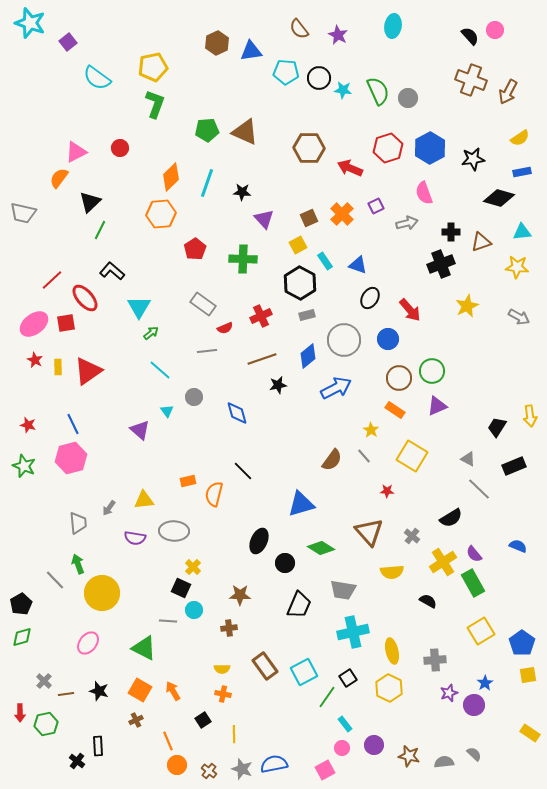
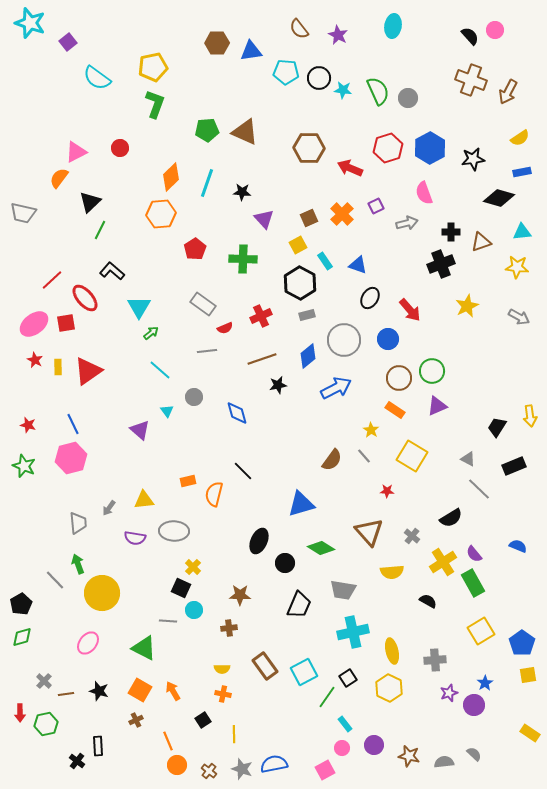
brown hexagon at (217, 43): rotated 25 degrees clockwise
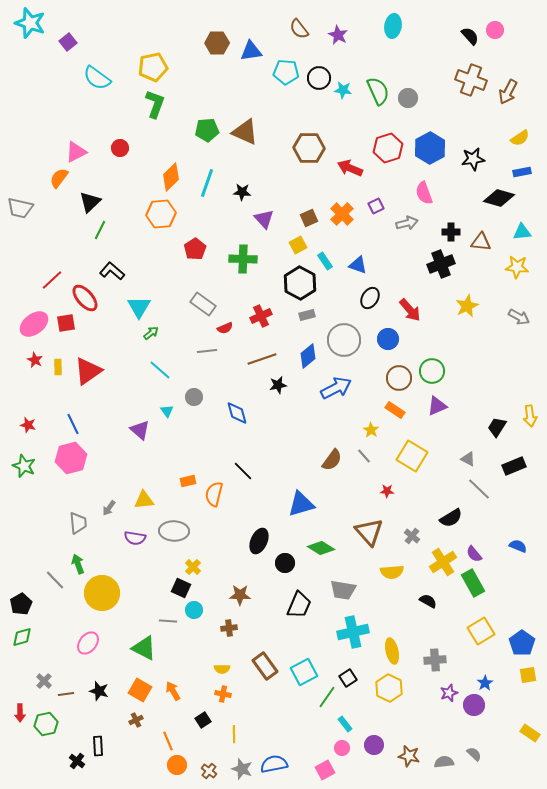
gray trapezoid at (23, 213): moved 3 px left, 5 px up
brown triangle at (481, 242): rotated 25 degrees clockwise
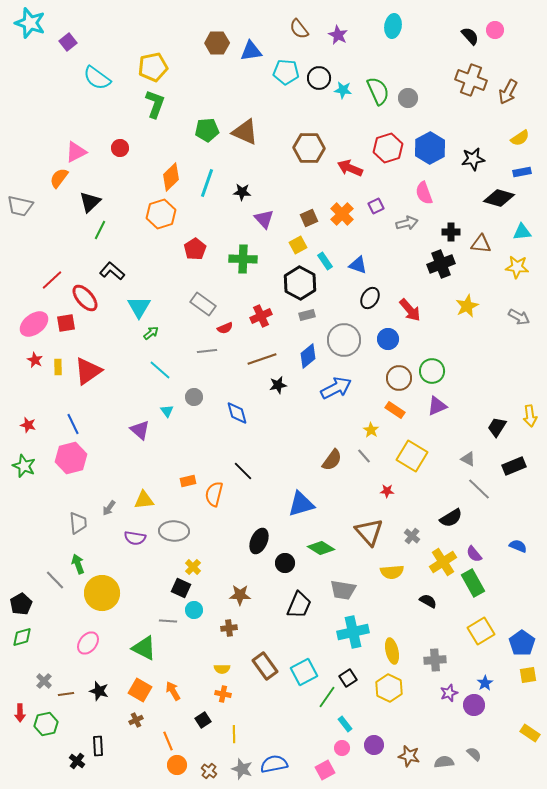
gray trapezoid at (20, 208): moved 2 px up
orange hexagon at (161, 214): rotated 12 degrees counterclockwise
brown triangle at (481, 242): moved 2 px down
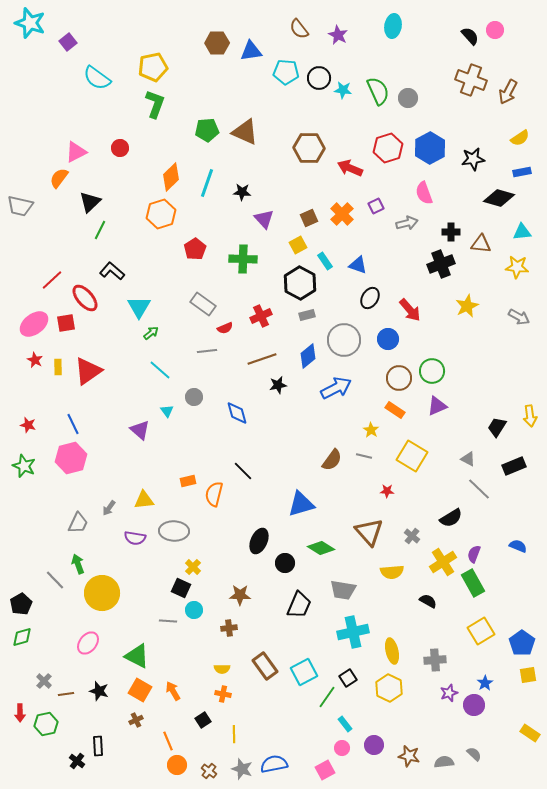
gray line at (364, 456): rotated 35 degrees counterclockwise
gray trapezoid at (78, 523): rotated 30 degrees clockwise
purple semicircle at (474, 554): rotated 60 degrees clockwise
green triangle at (144, 648): moved 7 px left, 8 px down
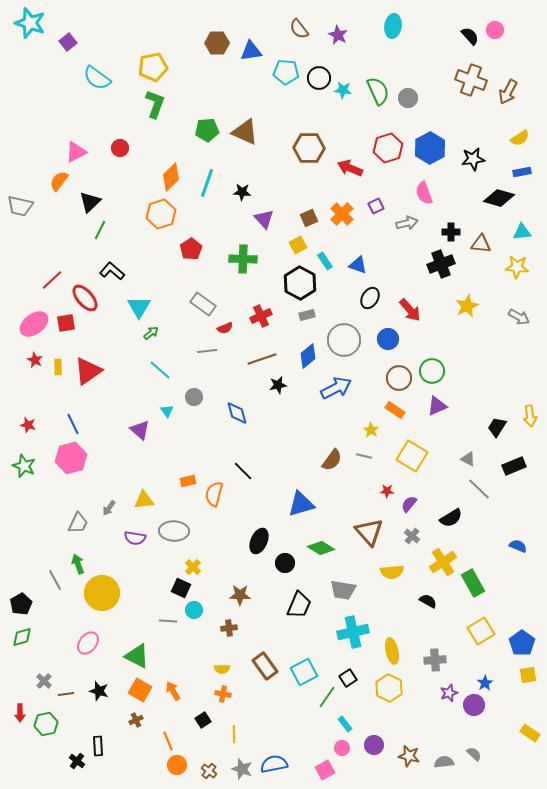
orange semicircle at (59, 178): moved 3 px down
red pentagon at (195, 249): moved 4 px left
purple semicircle at (474, 554): moved 65 px left, 50 px up; rotated 18 degrees clockwise
gray line at (55, 580): rotated 15 degrees clockwise
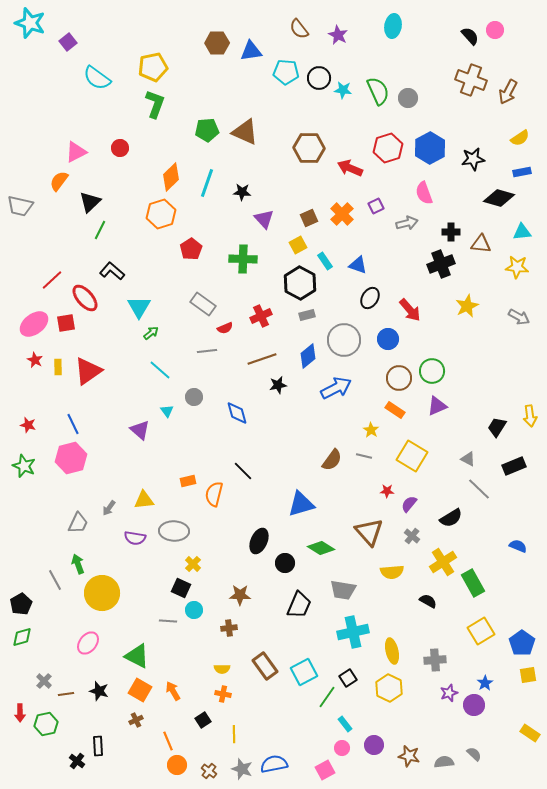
yellow cross at (193, 567): moved 3 px up
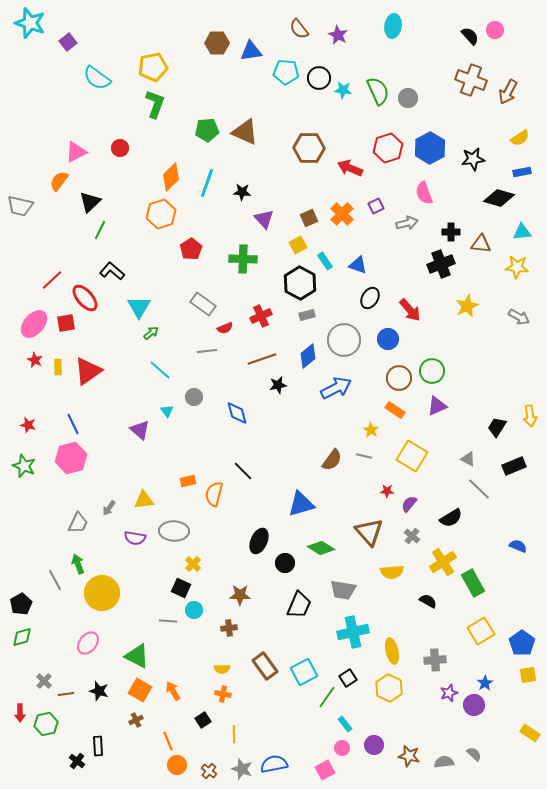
pink ellipse at (34, 324): rotated 12 degrees counterclockwise
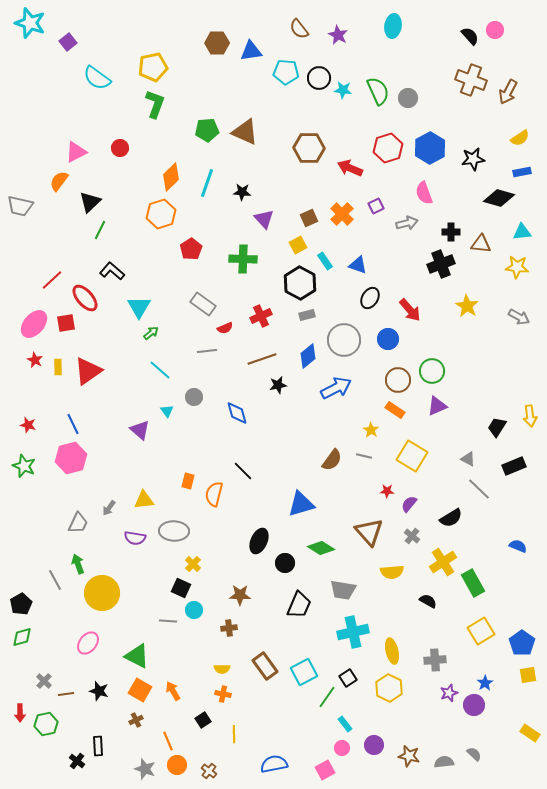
yellow star at (467, 306): rotated 15 degrees counterclockwise
brown circle at (399, 378): moved 1 px left, 2 px down
orange rectangle at (188, 481): rotated 63 degrees counterclockwise
gray star at (242, 769): moved 97 px left
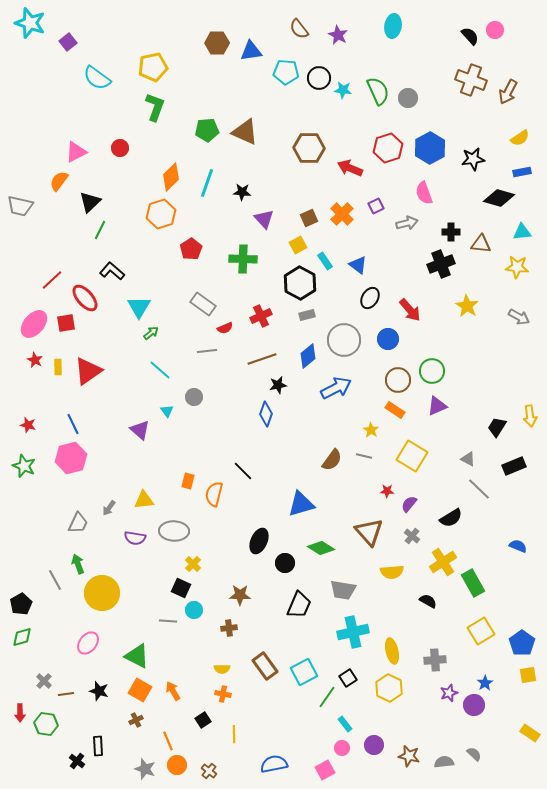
green L-shape at (155, 104): moved 3 px down
blue triangle at (358, 265): rotated 18 degrees clockwise
blue diamond at (237, 413): moved 29 px right, 1 px down; rotated 35 degrees clockwise
green hexagon at (46, 724): rotated 20 degrees clockwise
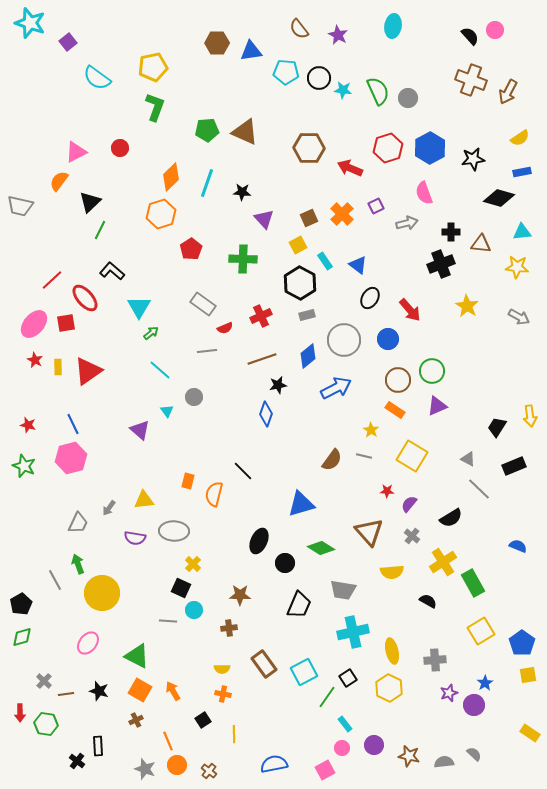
brown rectangle at (265, 666): moved 1 px left, 2 px up
